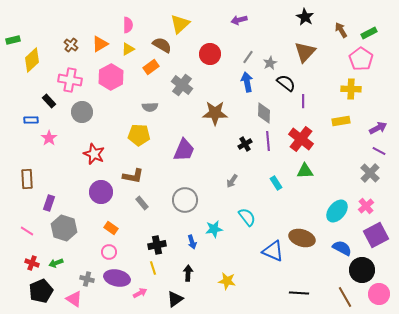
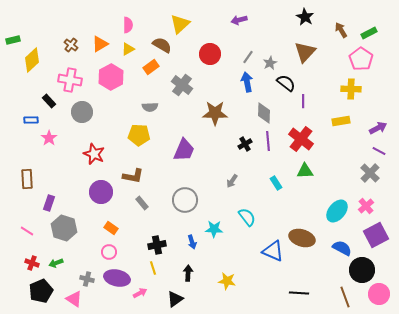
cyan star at (214, 229): rotated 12 degrees clockwise
brown line at (345, 297): rotated 10 degrees clockwise
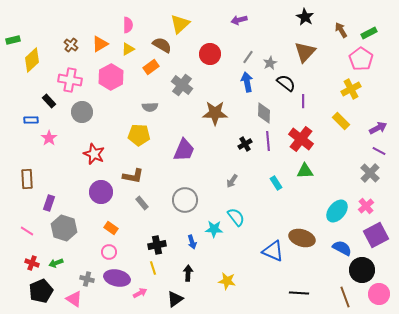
yellow cross at (351, 89): rotated 30 degrees counterclockwise
yellow rectangle at (341, 121): rotated 54 degrees clockwise
cyan semicircle at (247, 217): moved 11 px left
